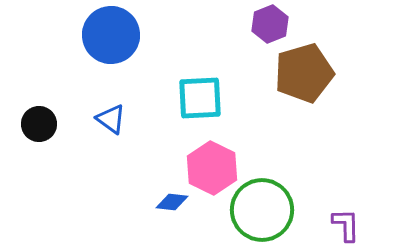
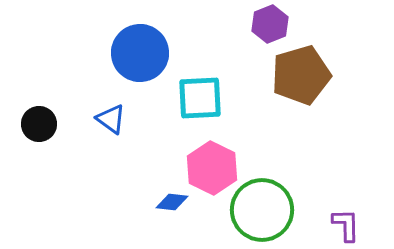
blue circle: moved 29 px right, 18 px down
brown pentagon: moved 3 px left, 2 px down
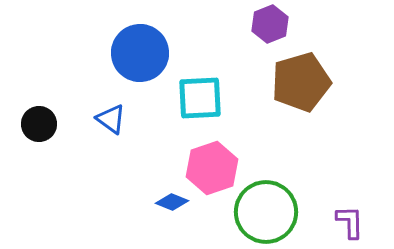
brown pentagon: moved 7 px down
pink hexagon: rotated 15 degrees clockwise
blue diamond: rotated 16 degrees clockwise
green circle: moved 4 px right, 2 px down
purple L-shape: moved 4 px right, 3 px up
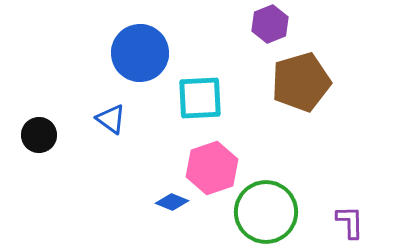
black circle: moved 11 px down
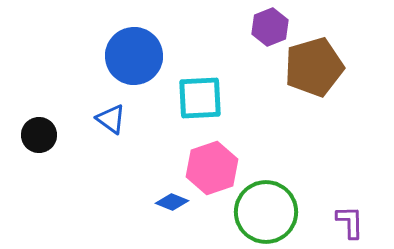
purple hexagon: moved 3 px down
blue circle: moved 6 px left, 3 px down
brown pentagon: moved 13 px right, 15 px up
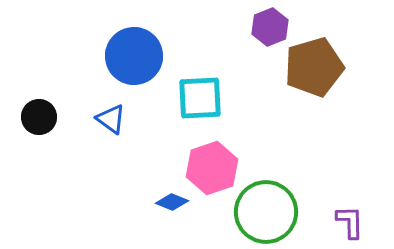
black circle: moved 18 px up
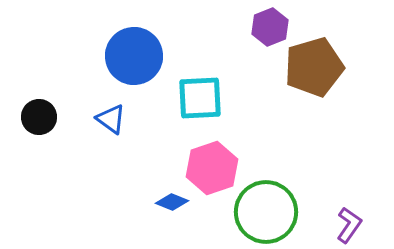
purple L-shape: moved 1 px left, 3 px down; rotated 36 degrees clockwise
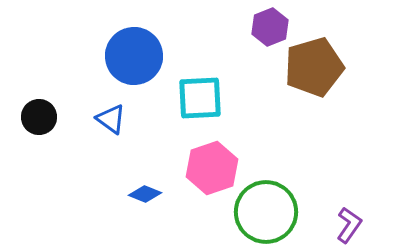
blue diamond: moved 27 px left, 8 px up
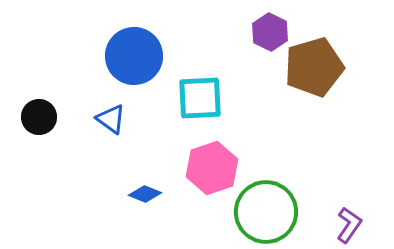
purple hexagon: moved 5 px down; rotated 12 degrees counterclockwise
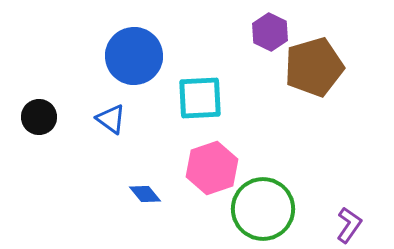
blue diamond: rotated 28 degrees clockwise
green circle: moved 3 px left, 3 px up
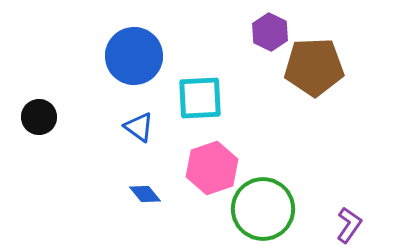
brown pentagon: rotated 14 degrees clockwise
blue triangle: moved 28 px right, 8 px down
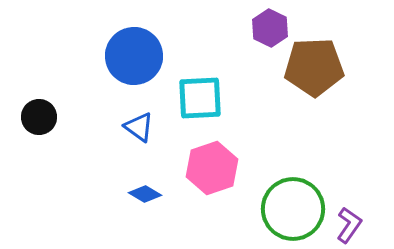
purple hexagon: moved 4 px up
blue diamond: rotated 20 degrees counterclockwise
green circle: moved 30 px right
